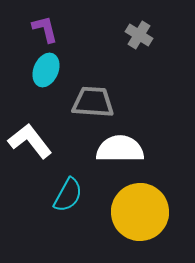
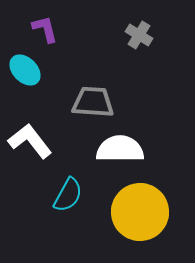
cyan ellipse: moved 21 px left; rotated 68 degrees counterclockwise
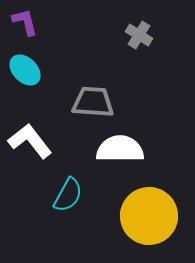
purple L-shape: moved 20 px left, 7 px up
yellow circle: moved 9 px right, 4 px down
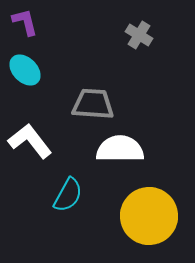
gray trapezoid: moved 2 px down
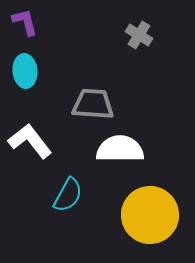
cyan ellipse: moved 1 px down; rotated 40 degrees clockwise
yellow circle: moved 1 px right, 1 px up
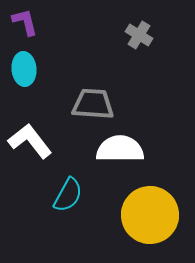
cyan ellipse: moved 1 px left, 2 px up
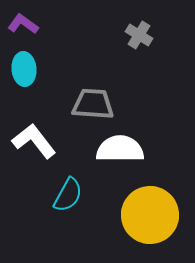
purple L-shape: moved 2 px left, 2 px down; rotated 40 degrees counterclockwise
white L-shape: moved 4 px right
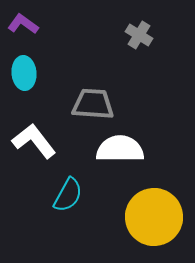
cyan ellipse: moved 4 px down
yellow circle: moved 4 px right, 2 px down
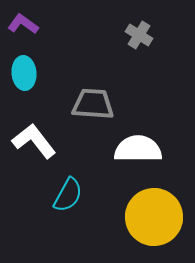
white semicircle: moved 18 px right
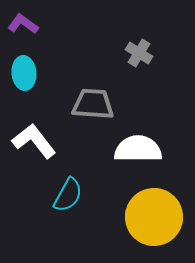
gray cross: moved 18 px down
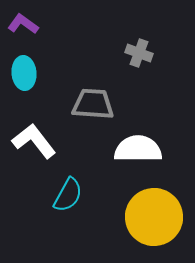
gray cross: rotated 12 degrees counterclockwise
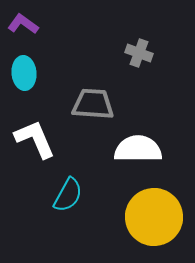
white L-shape: moved 1 px right, 2 px up; rotated 15 degrees clockwise
